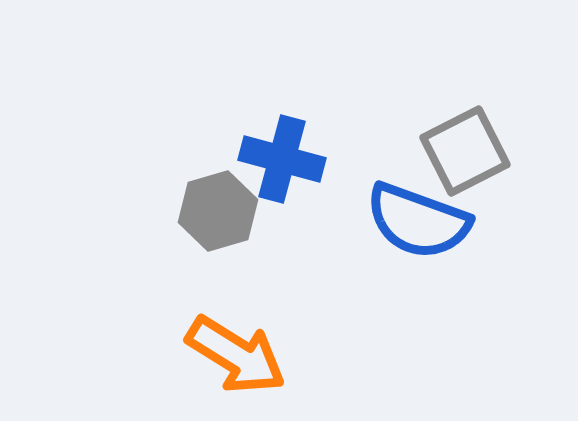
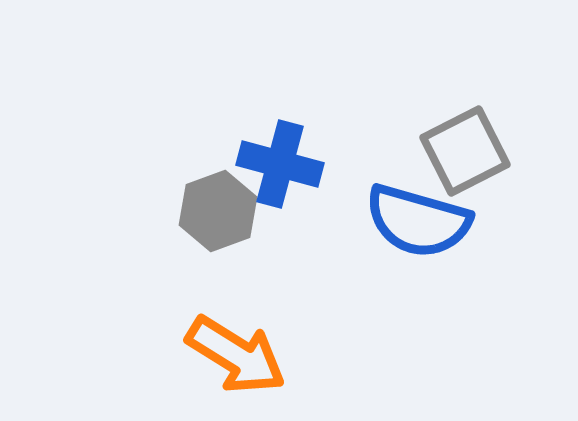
blue cross: moved 2 px left, 5 px down
gray hexagon: rotated 4 degrees counterclockwise
blue semicircle: rotated 4 degrees counterclockwise
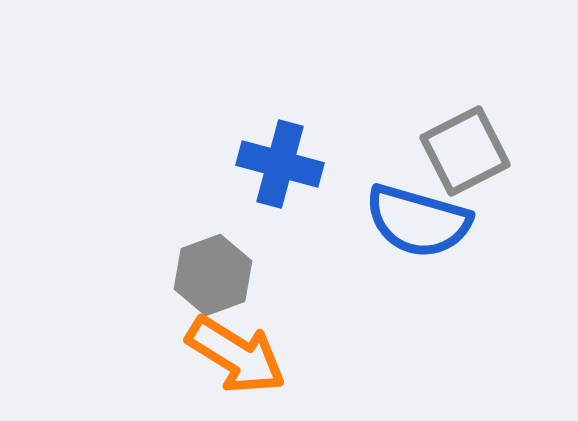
gray hexagon: moved 5 px left, 64 px down
